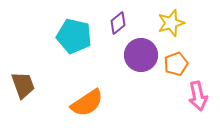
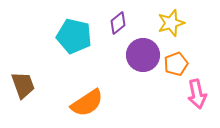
purple circle: moved 2 px right
pink arrow: moved 1 px left, 2 px up
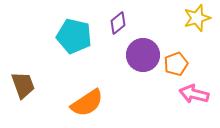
yellow star: moved 26 px right, 5 px up
pink arrow: moved 3 px left; rotated 116 degrees clockwise
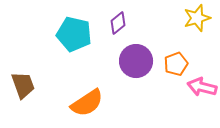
cyan pentagon: moved 2 px up
purple circle: moved 7 px left, 6 px down
pink arrow: moved 8 px right, 7 px up
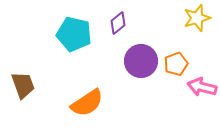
purple circle: moved 5 px right
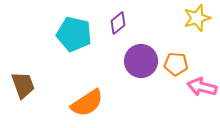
orange pentagon: rotated 25 degrees clockwise
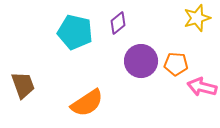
cyan pentagon: moved 1 px right, 2 px up
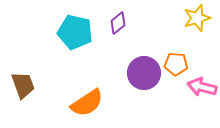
purple circle: moved 3 px right, 12 px down
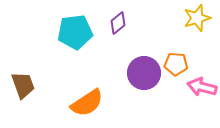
cyan pentagon: rotated 20 degrees counterclockwise
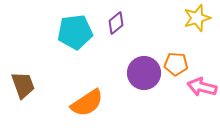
purple diamond: moved 2 px left
